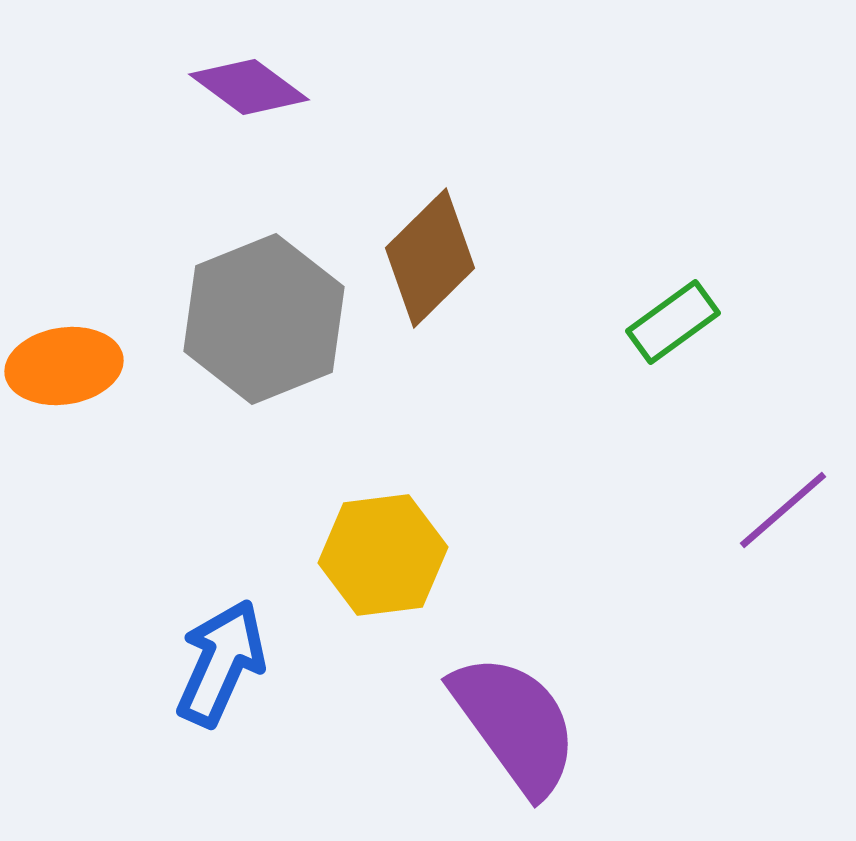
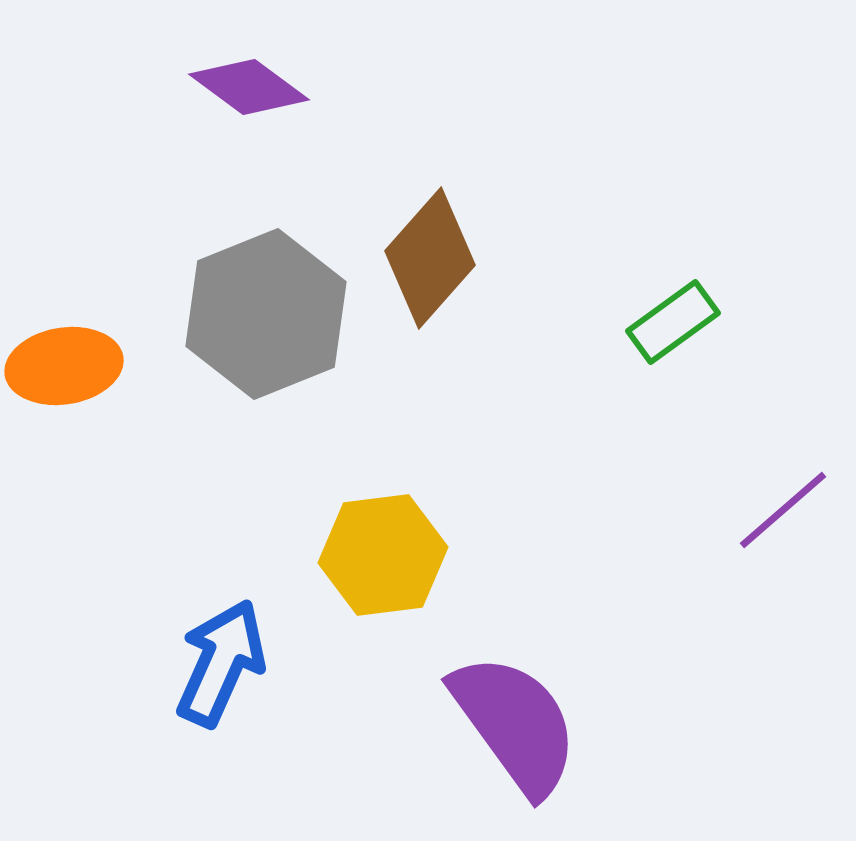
brown diamond: rotated 4 degrees counterclockwise
gray hexagon: moved 2 px right, 5 px up
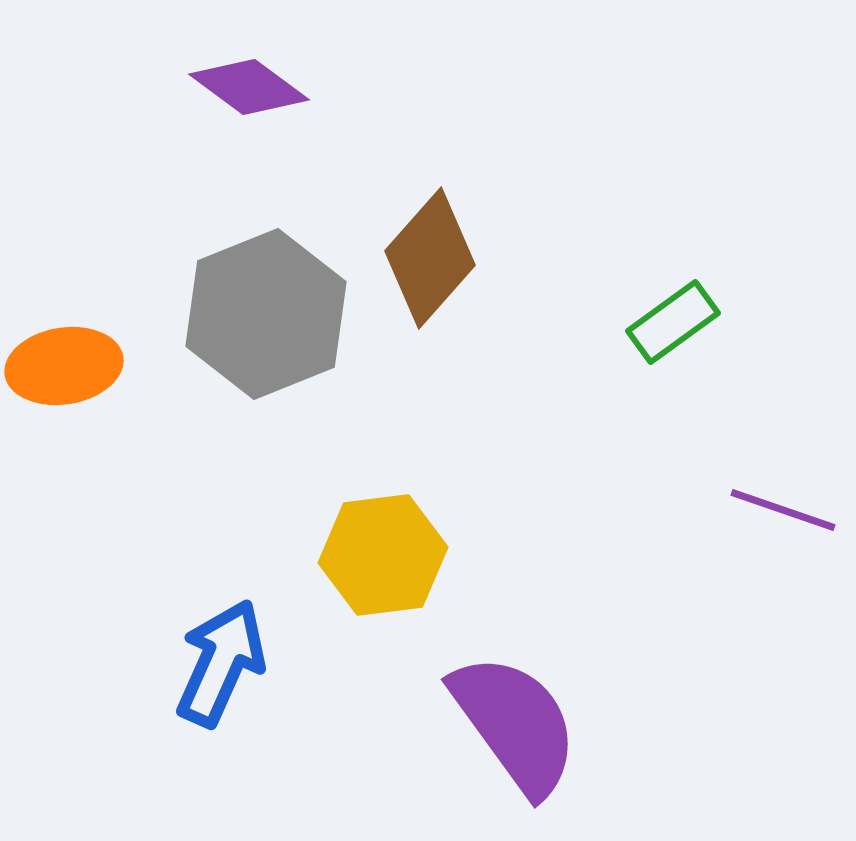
purple line: rotated 60 degrees clockwise
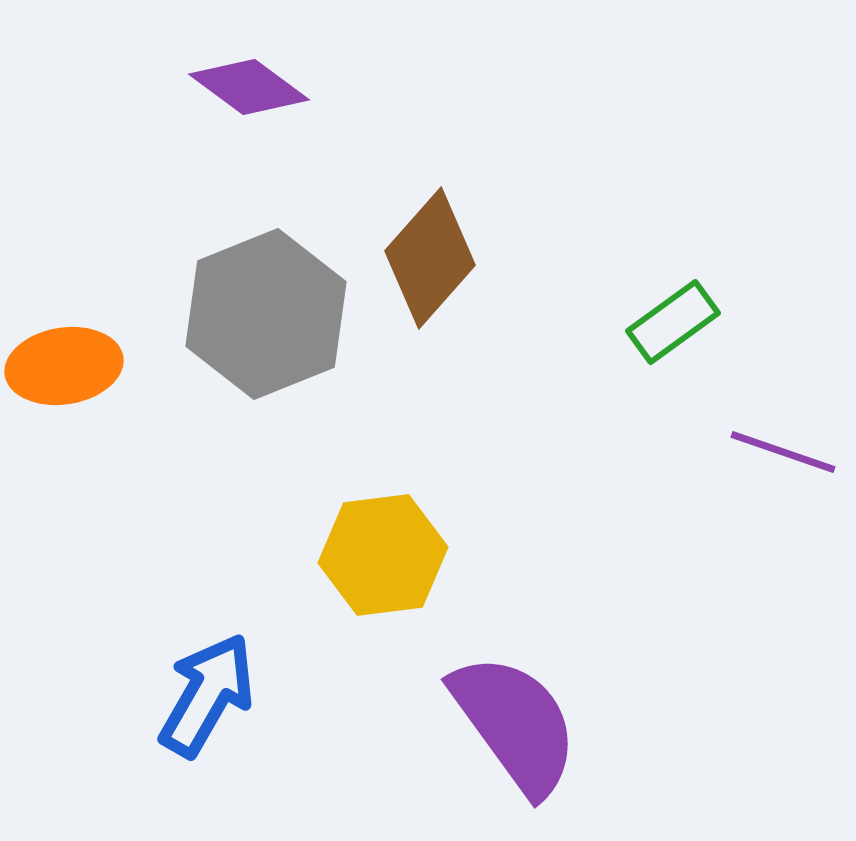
purple line: moved 58 px up
blue arrow: moved 14 px left, 32 px down; rotated 6 degrees clockwise
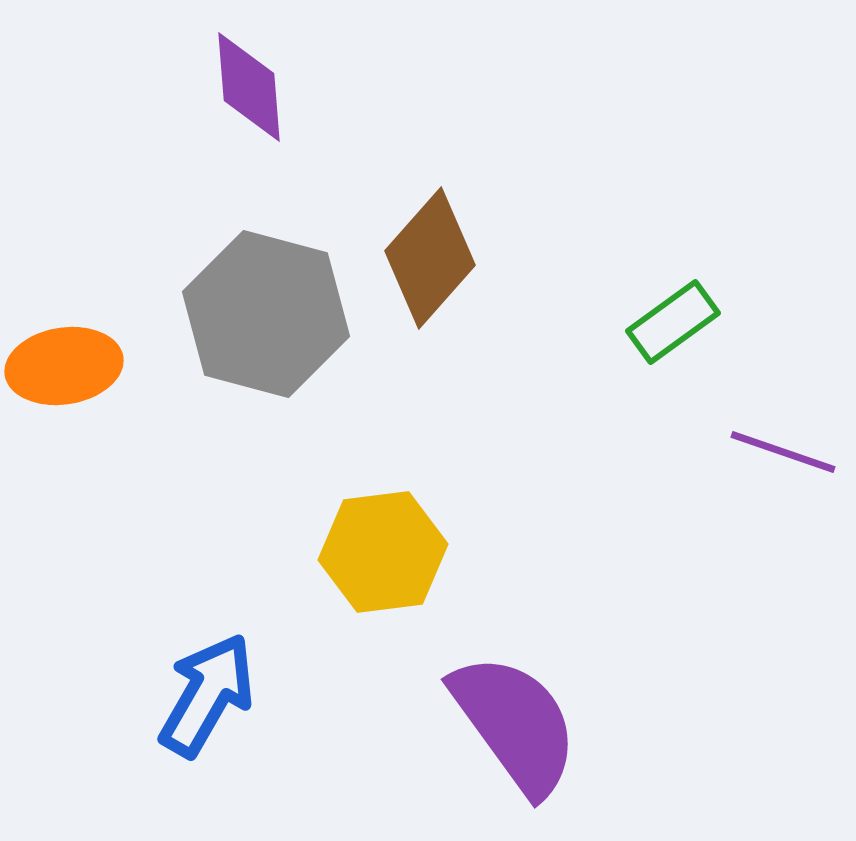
purple diamond: rotated 49 degrees clockwise
gray hexagon: rotated 23 degrees counterclockwise
yellow hexagon: moved 3 px up
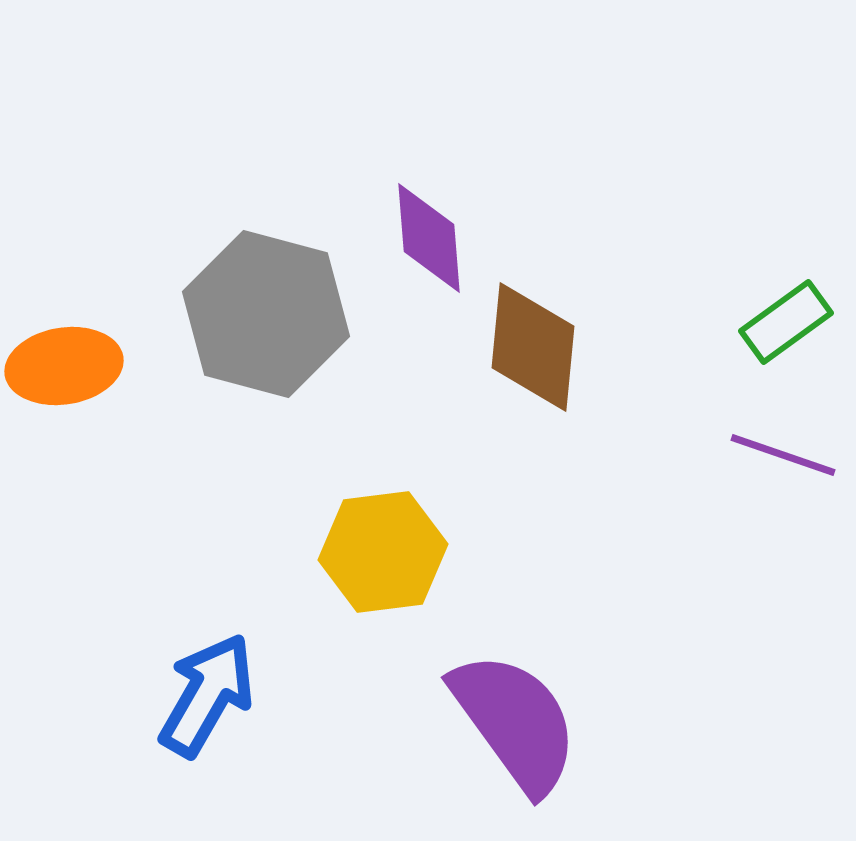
purple diamond: moved 180 px right, 151 px down
brown diamond: moved 103 px right, 89 px down; rotated 36 degrees counterclockwise
green rectangle: moved 113 px right
purple line: moved 3 px down
purple semicircle: moved 2 px up
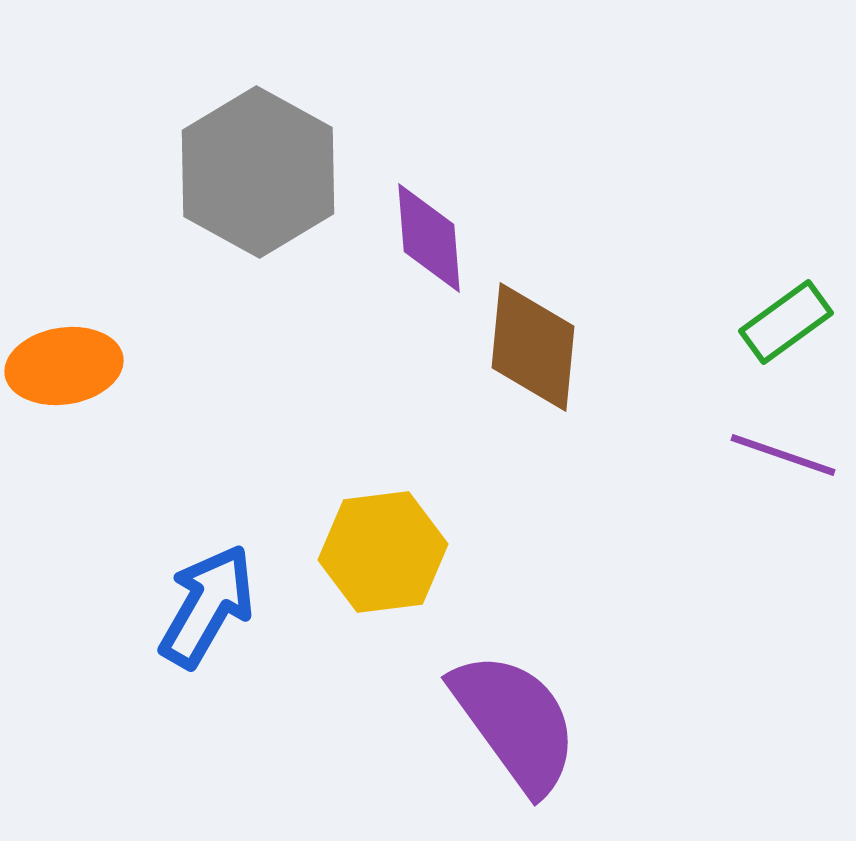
gray hexagon: moved 8 px left, 142 px up; rotated 14 degrees clockwise
blue arrow: moved 89 px up
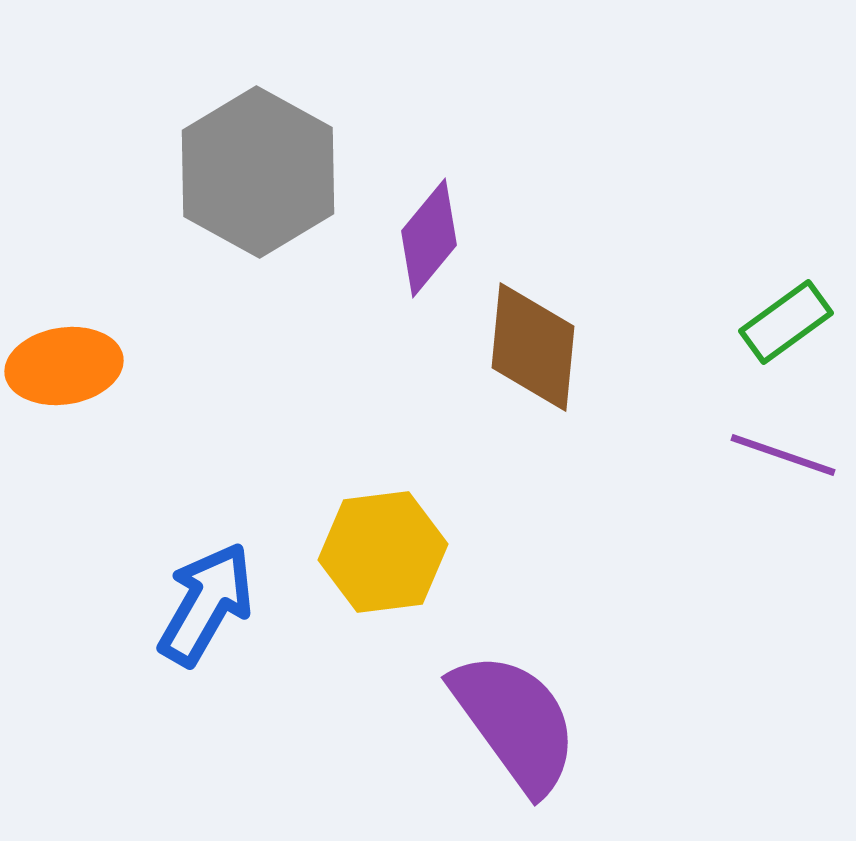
purple diamond: rotated 44 degrees clockwise
blue arrow: moved 1 px left, 2 px up
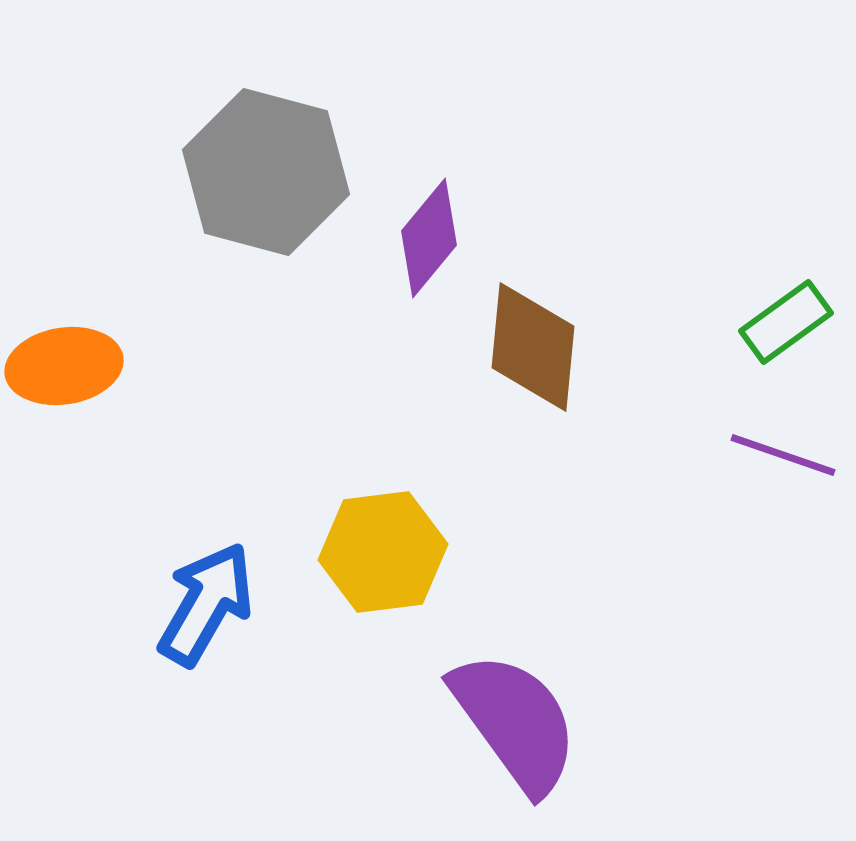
gray hexagon: moved 8 px right; rotated 14 degrees counterclockwise
